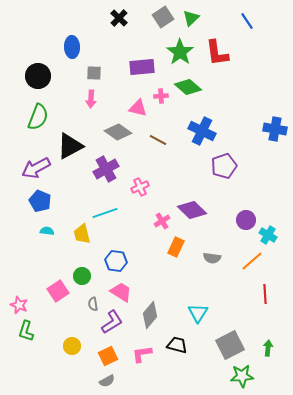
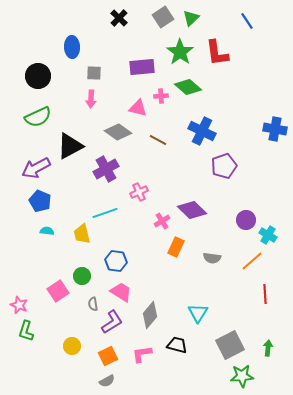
green semicircle at (38, 117): rotated 44 degrees clockwise
pink cross at (140, 187): moved 1 px left, 5 px down
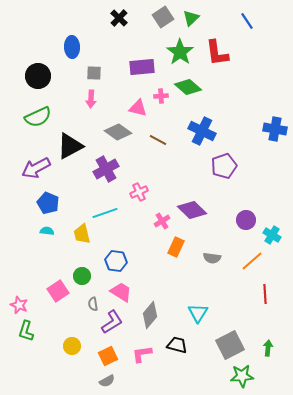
blue pentagon at (40, 201): moved 8 px right, 2 px down
cyan cross at (268, 235): moved 4 px right
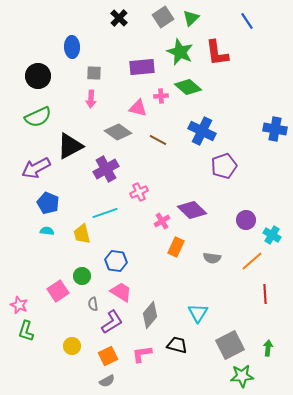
green star at (180, 52): rotated 12 degrees counterclockwise
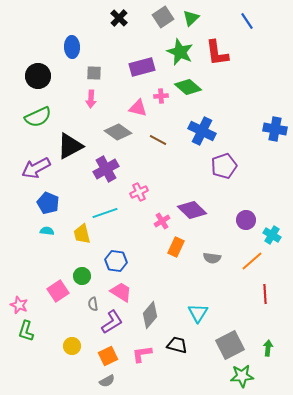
purple rectangle at (142, 67): rotated 10 degrees counterclockwise
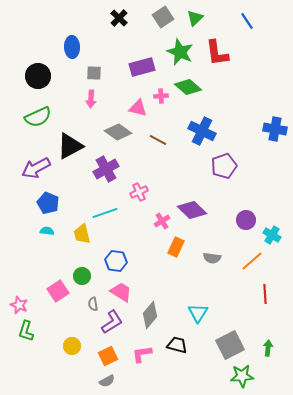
green triangle at (191, 18): moved 4 px right
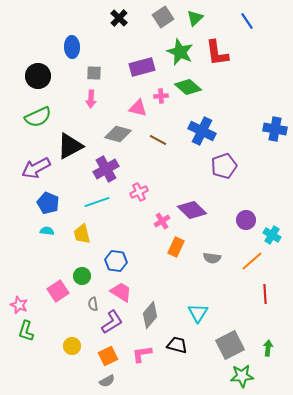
gray diamond at (118, 132): moved 2 px down; rotated 20 degrees counterclockwise
cyan line at (105, 213): moved 8 px left, 11 px up
